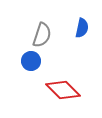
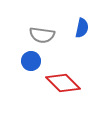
gray semicircle: rotated 80 degrees clockwise
red diamond: moved 7 px up
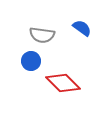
blue semicircle: rotated 66 degrees counterclockwise
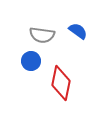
blue semicircle: moved 4 px left, 3 px down
red diamond: moved 2 px left; rotated 56 degrees clockwise
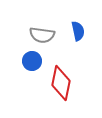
blue semicircle: rotated 42 degrees clockwise
blue circle: moved 1 px right
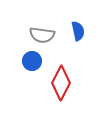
red diamond: rotated 16 degrees clockwise
